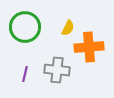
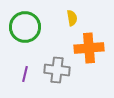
yellow semicircle: moved 4 px right, 10 px up; rotated 35 degrees counterclockwise
orange cross: moved 1 px down
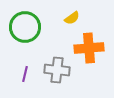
yellow semicircle: rotated 63 degrees clockwise
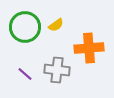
yellow semicircle: moved 16 px left, 7 px down
purple line: rotated 63 degrees counterclockwise
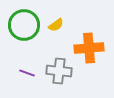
green circle: moved 1 px left, 2 px up
gray cross: moved 2 px right, 1 px down
purple line: moved 2 px right, 1 px up; rotated 21 degrees counterclockwise
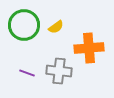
yellow semicircle: moved 2 px down
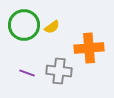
yellow semicircle: moved 4 px left
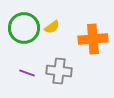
green circle: moved 3 px down
orange cross: moved 4 px right, 9 px up
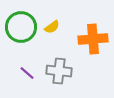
green circle: moved 3 px left, 1 px up
purple line: rotated 21 degrees clockwise
